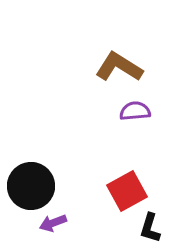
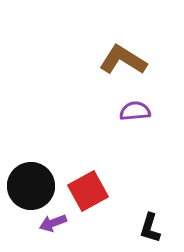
brown L-shape: moved 4 px right, 7 px up
red square: moved 39 px left
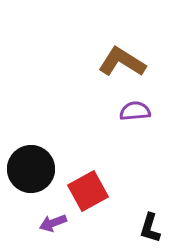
brown L-shape: moved 1 px left, 2 px down
black circle: moved 17 px up
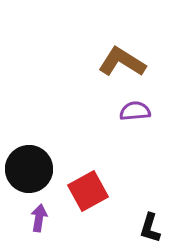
black circle: moved 2 px left
purple arrow: moved 14 px left, 5 px up; rotated 120 degrees clockwise
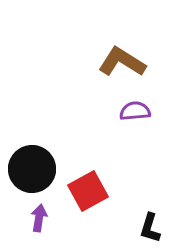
black circle: moved 3 px right
